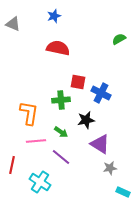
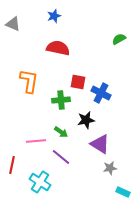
orange L-shape: moved 32 px up
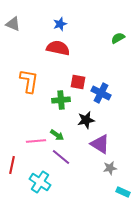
blue star: moved 6 px right, 8 px down
green semicircle: moved 1 px left, 1 px up
green arrow: moved 4 px left, 3 px down
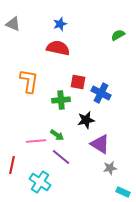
green semicircle: moved 3 px up
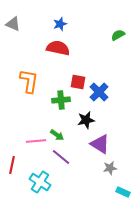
blue cross: moved 2 px left, 1 px up; rotated 18 degrees clockwise
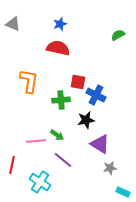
blue cross: moved 3 px left, 3 px down; rotated 18 degrees counterclockwise
purple line: moved 2 px right, 3 px down
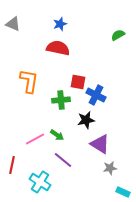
pink line: moved 1 px left, 2 px up; rotated 24 degrees counterclockwise
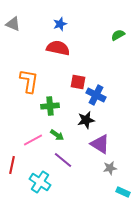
green cross: moved 11 px left, 6 px down
pink line: moved 2 px left, 1 px down
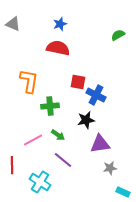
green arrow: moved 1 px right
purple triangle: rotated 40 degrees counterclockwise
red line: rotated 12 degrees counterclockwise
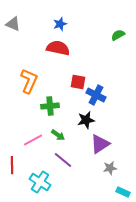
orange L-shape: rotated 15 degrees clockwise
purple triangle: rotated 25 degrees counterclockwise
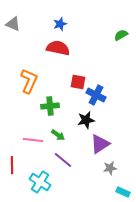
green semicircle: moved 3 px right
pink line: rotated 36 degrees clockwise
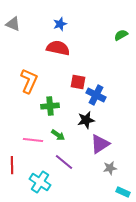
purple line: moved 1 px right, 2 px down
